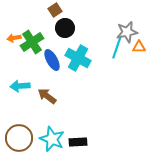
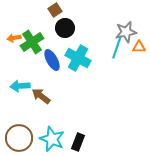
gray star: moved 1 px left
brown arrow: moved 6 px left
black rectangle: rotated 66 degrees counterclockwise
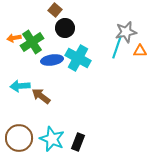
brown square: rotated 16 degrees counterclockwise
orange triangle: moved 1 px right, 4 px down
blue ellipse: rotated 70 degrees counterclockwise
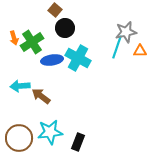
orange arrow: rotated 96 degrees counterclockwise
cyan star: moved 2 px left, 7 px up; rotated 30 degrees counterclockwise
